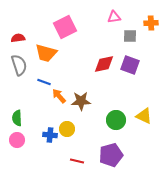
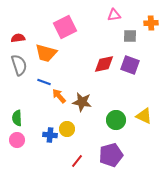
pink triangle: moved 2 px up
brown star: moved 1 px right, 1 px down; rotated 12 degrees clockwise
red line: rotated 64 degrees counterclockwise
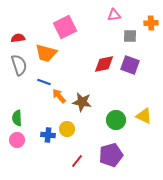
blue cross: moved 2 px left
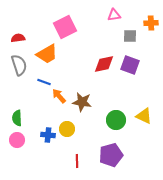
orange trapezoid: moved 1 px right, 1 px down; rotated 45 degrees counterclockwise
red line: rotated 40 degrees counterclockwise
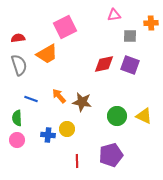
blue line: moved 13 px left, 17 px down
green circle: moved 1 px right, 4 px up
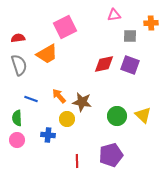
yellow triangle: moved 1 px left, 1 px up; rotated 18 degrees clockwise
yellow circle: moved 10 px up
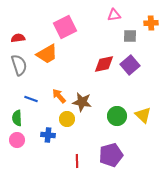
purple square: rotated 30 degrees clockwise
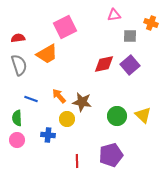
orange cross: rotated 24 degrees clockwise
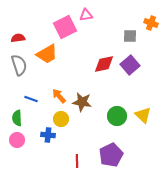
pink triangle: moved 28 px left
yellow circle: moved 6 px left
purple pentagon: rotated 10 degrees counterclockwise
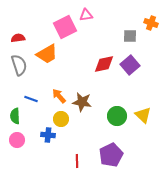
green semicircle: moved 2 px left, 2 px up
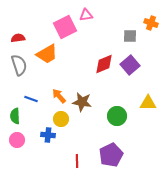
red diamond: rotated 10 degrees counterclockwise
yellow triangle: moved 5 px right, 12 px up; rotated 42 degrees counterclockwise
